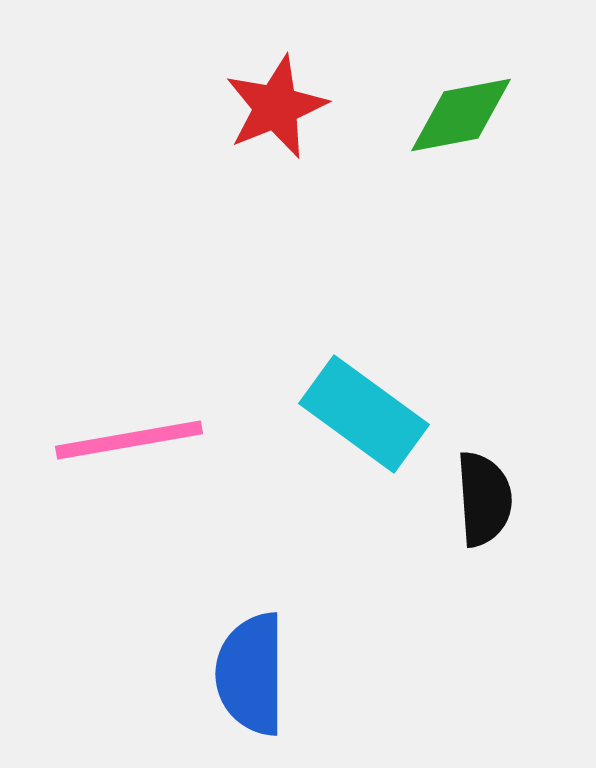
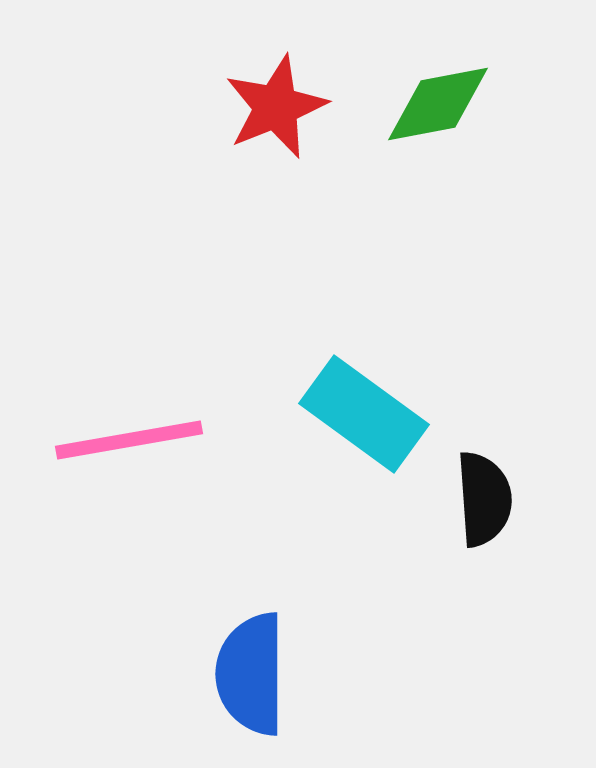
green diamond: moved 23 px left, 11 px up
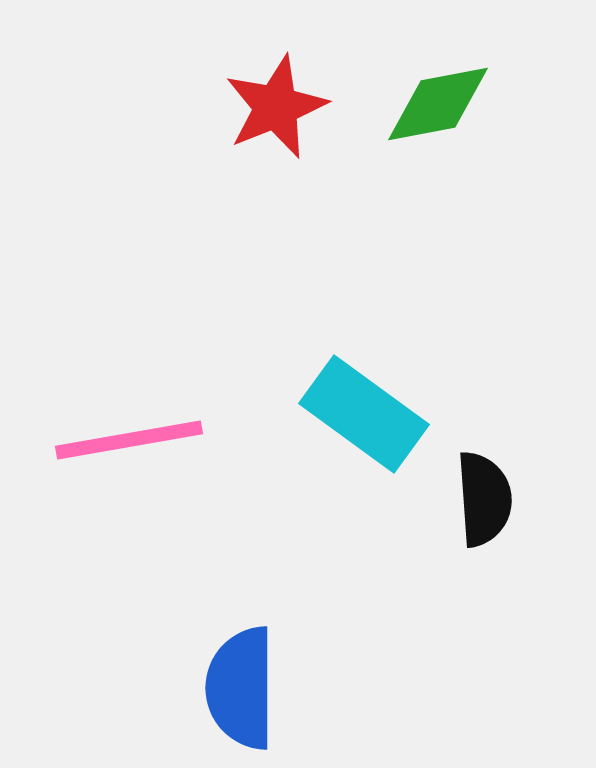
blue semicircle: moved 10 px left, 14 px down
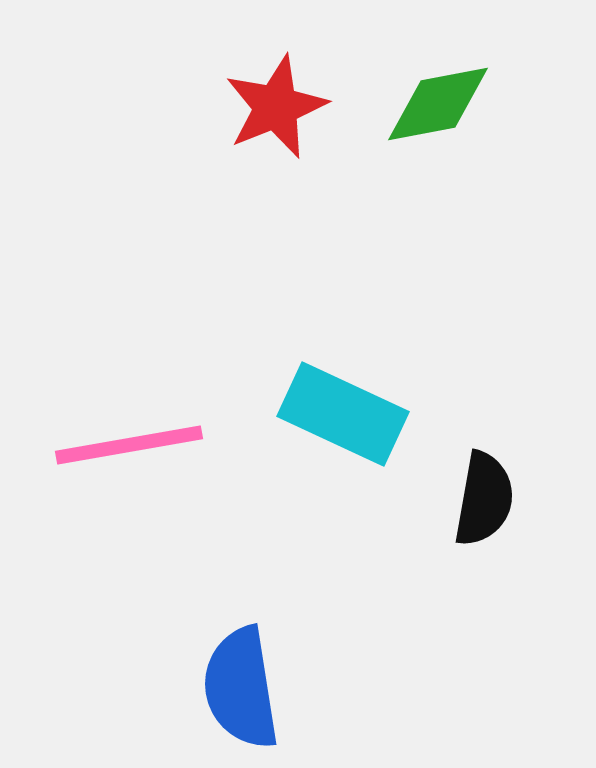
cyan rectangle: moved 21 px left; rotated 11 degrees counterclockwise
pink line: moved 5 px down
black semicircle: rotated 14 degrees clockwise
blue semicircle: rotated 9 degrees counterclockwise
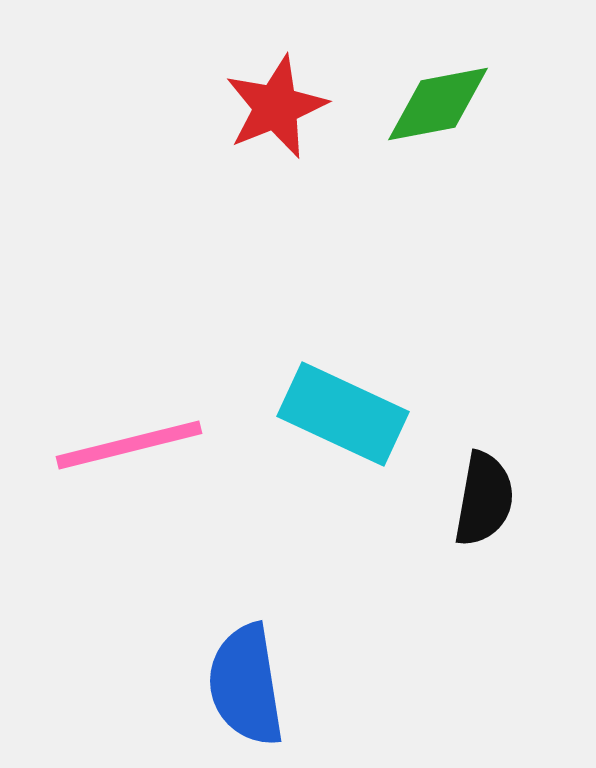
pink line: rotated 4 degrees counterclockwise
blue semicircle: moved 5 px right, 3 px up
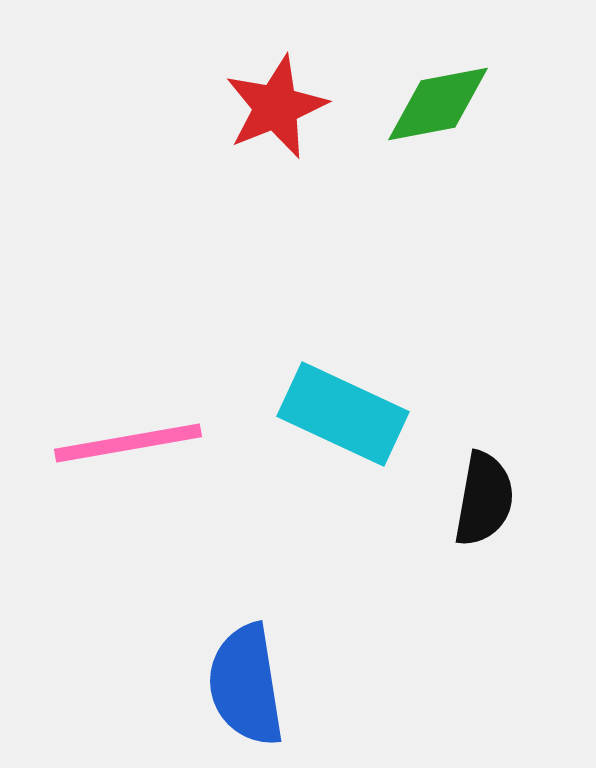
pink line: moved 1 px left, 2 px up; rotated 4 degrees clockwise
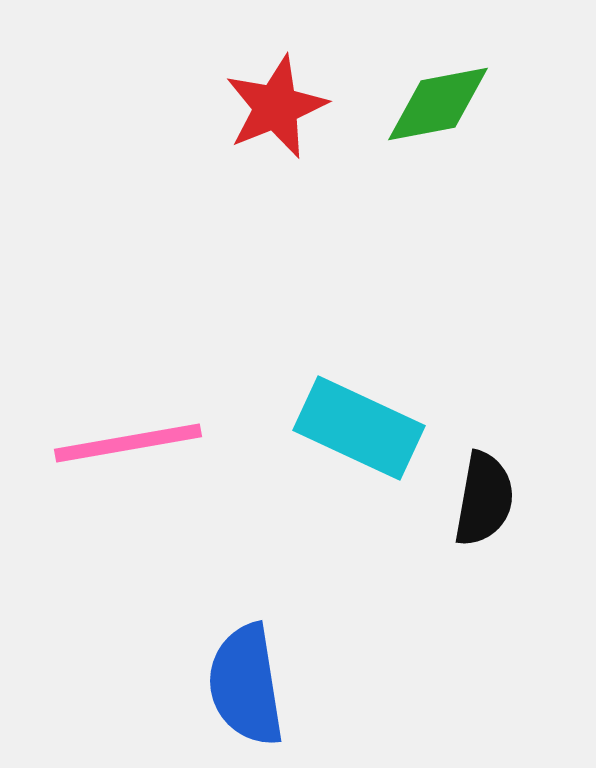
cyan rectangle: moved 16 px right, 14 px down
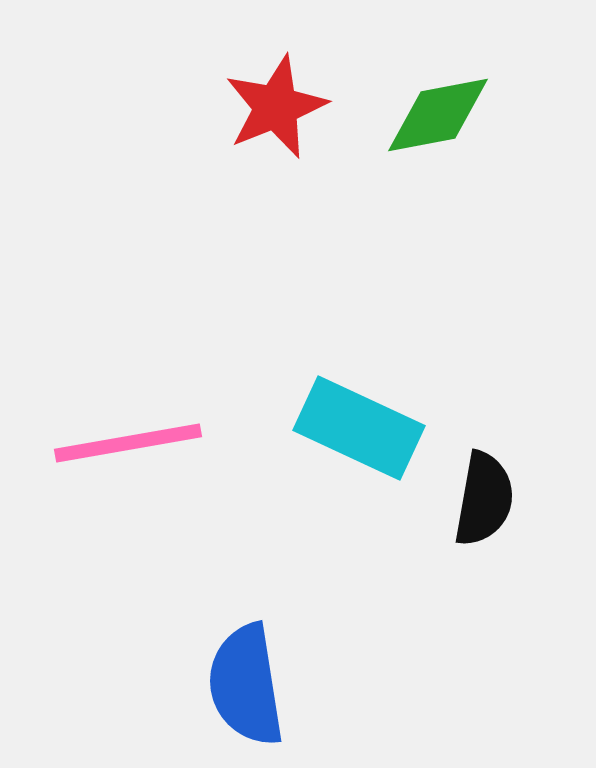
green diamond: moved 11 px down
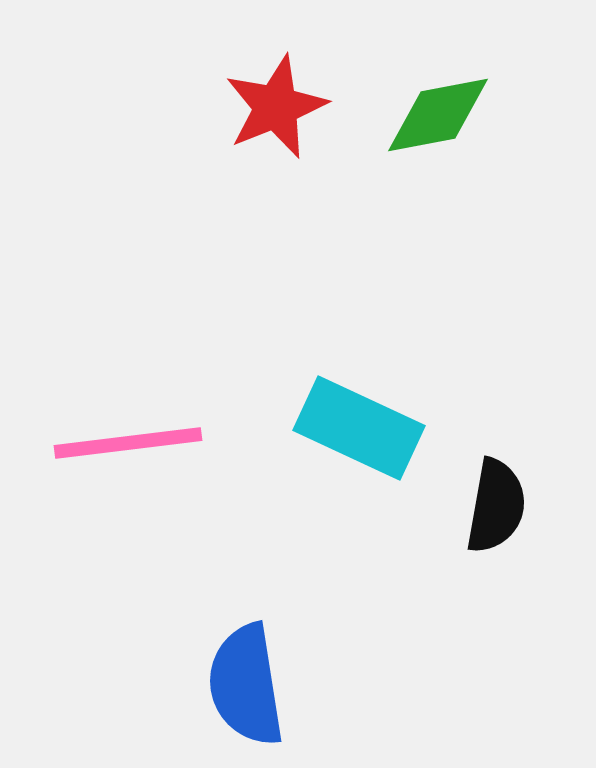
pink line: rotated 3 degrees clockwise
black semicircle: moved 12 px right, 7 px down
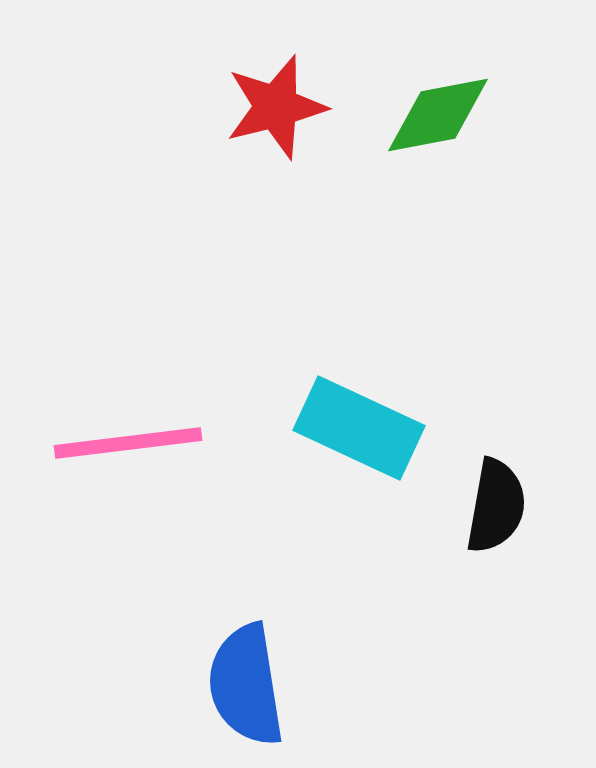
red star: rotated 8 degrees clockwise
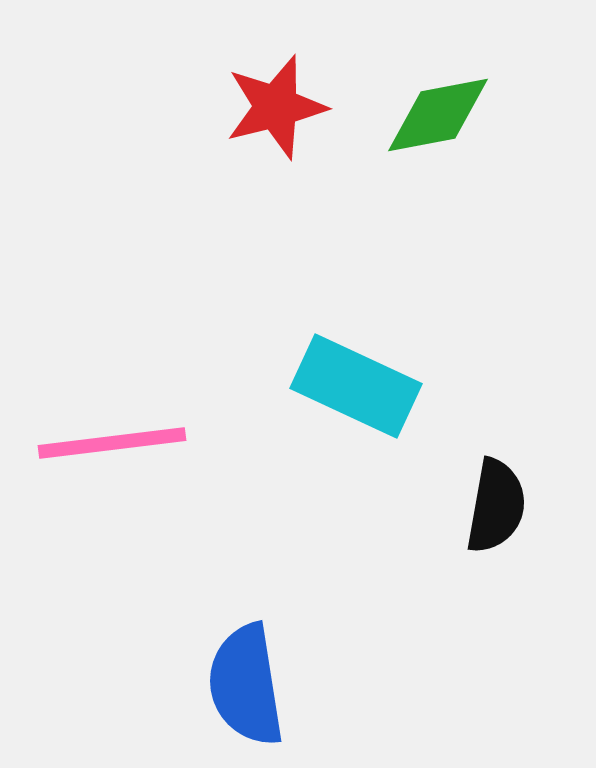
cyan rectangle: moved 3 px left, 42 px up
pink line: moved 16 px left
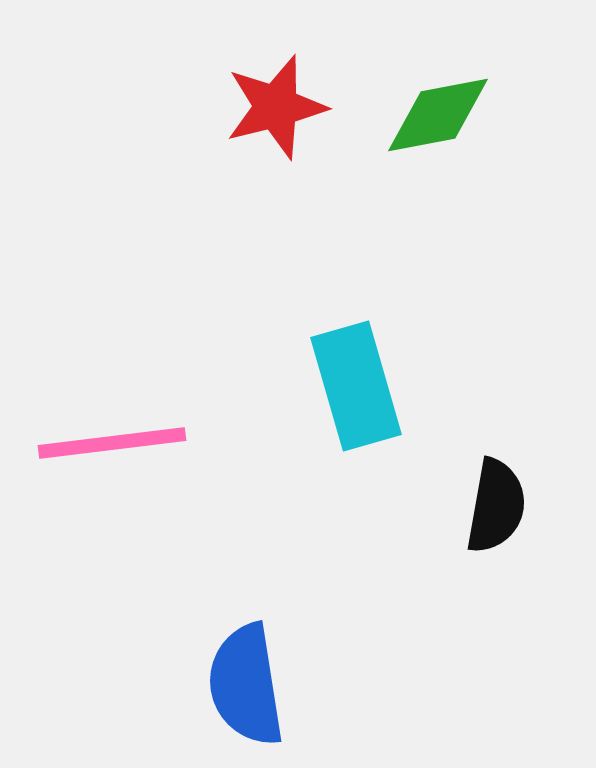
cyan rectangle: rotated 49 degrees clockwise
